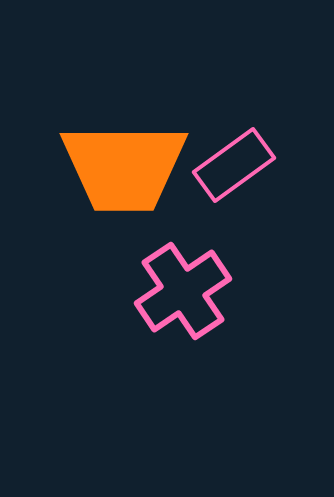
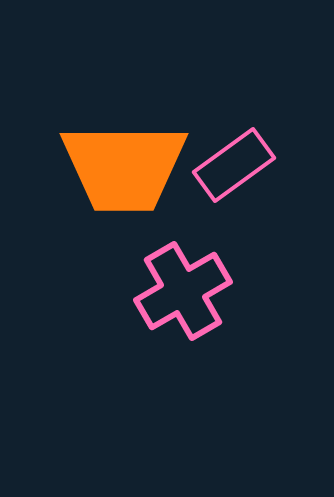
pink cross: rotated 4 degrees clockwise
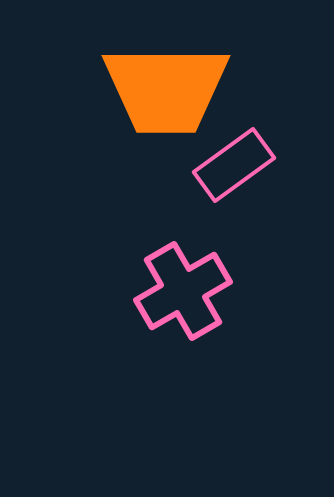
orange trapezoid: moved 42 px right, 78 px up
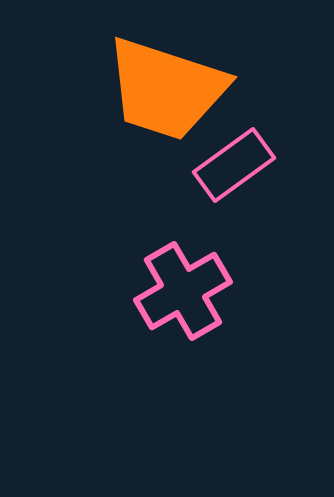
orange trapezoid: rotated 18 degrees clockwise
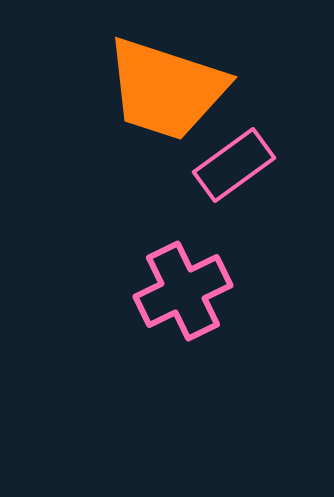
pink cross: rotated 4 degrees clockwise
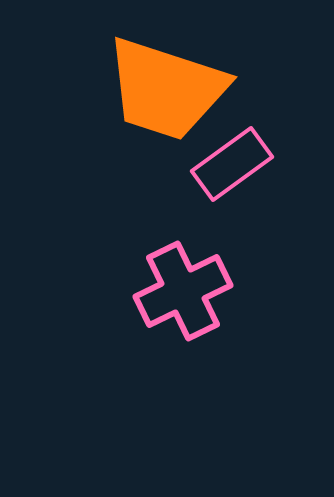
pink rectangle: moved 2 px left, 1 px up
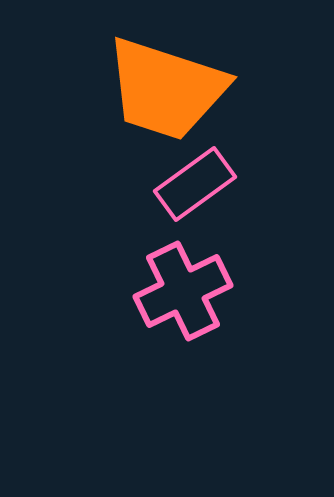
pink rectangle: moved 37 px left, 20 px down
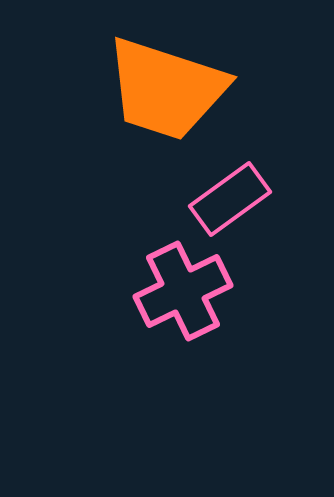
pink rectangle: moved 35 px right, 15 px down
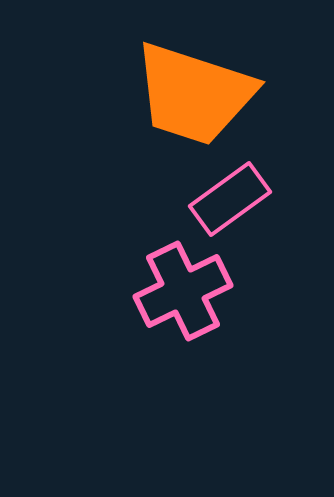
orange trapezoid: moved 28 px right, 5 px down
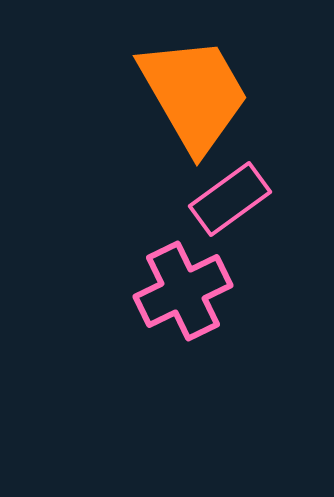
orange trapezoid: rotated 138 degrees counterclockwise
